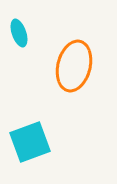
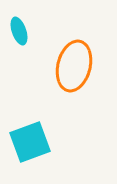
cyan ellipse: moved 2 px up
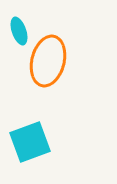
orange ellipse: moved 26 px left, 5 px up
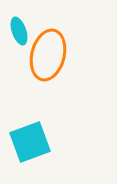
orange ellipse: moved 6 px up
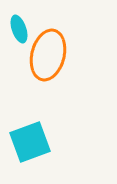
cyan ellipse: moved 2 px up
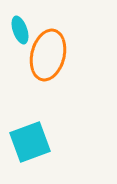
cyan ellipse: moved 1 px right, 1 px down
